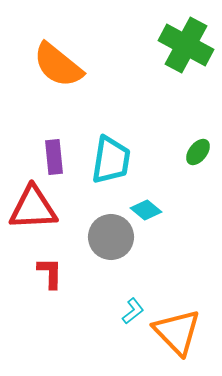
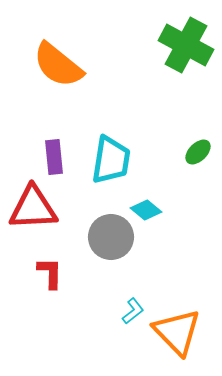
green ellipse: rotated 8 degrees clockwise
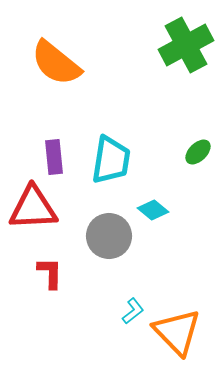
green cross: rotated 34 degrees clockwise
orange semicircle: moved 2 px left, 2 px up
cyan diamond: moved 7 px right
gray circle: moved 2 px left, 1 px up
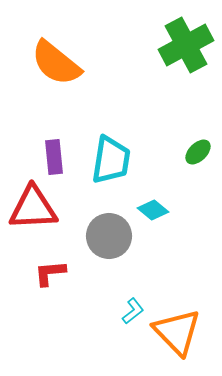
red L-shape: rotated 96 degrees counterclockwise
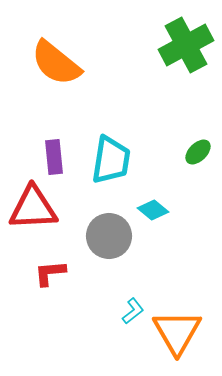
orange triangle: rotated 14 degrees clockwise
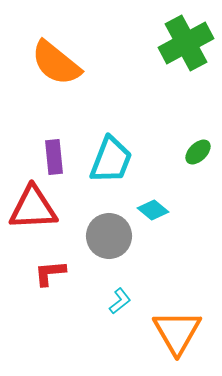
green cross: moved 2 px up
cyan trapezoid: rotated 12 degrees clockwise
cyan L-shape: moved 13 px left, 10 px up
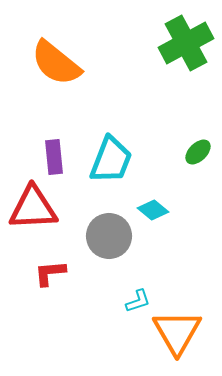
cyan L-shape: moved 18 px right; rotated 20 degrees clockwise
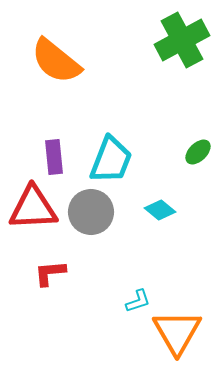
green cross: moved 4 px left, 3 px up
orange semicircle: moved 2 px up
cyan diamond: moved 7 px right
gray circle: moved 18 px left, 24 px up
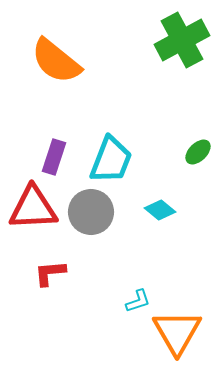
purple rectangle: rotated 24 degrees clockwise
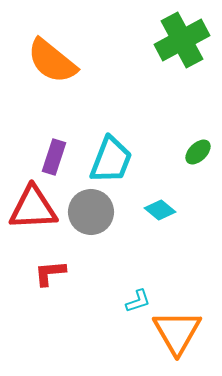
orange semicircle: moved 4 px left
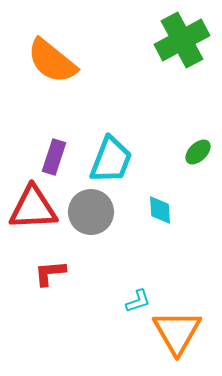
cyan diamond: rotated 48 degrees clockwise
